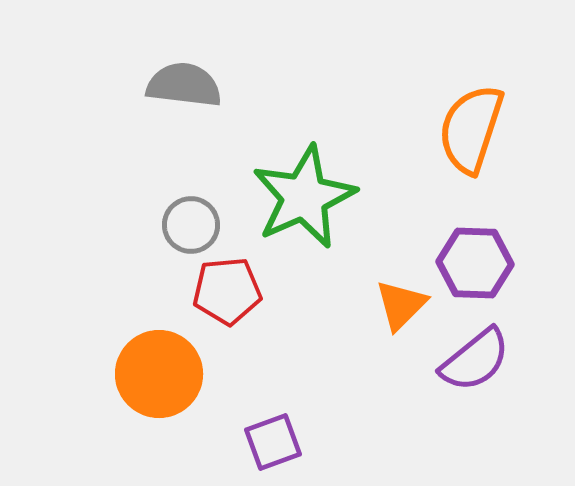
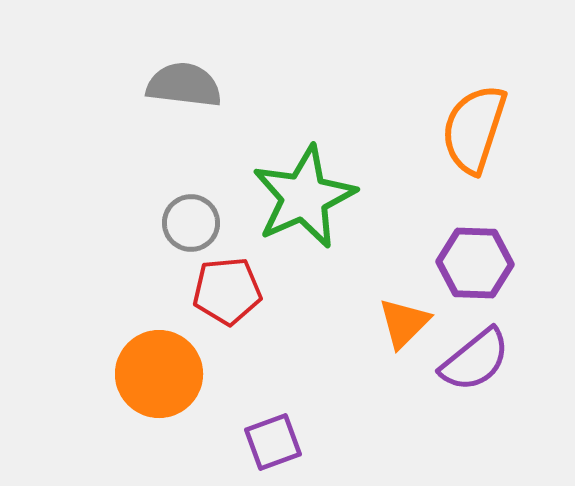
orange semicircle: moved 3 px right
gray circle: moved 2 px up
orange triangle: moved 3 px right, 18 px down
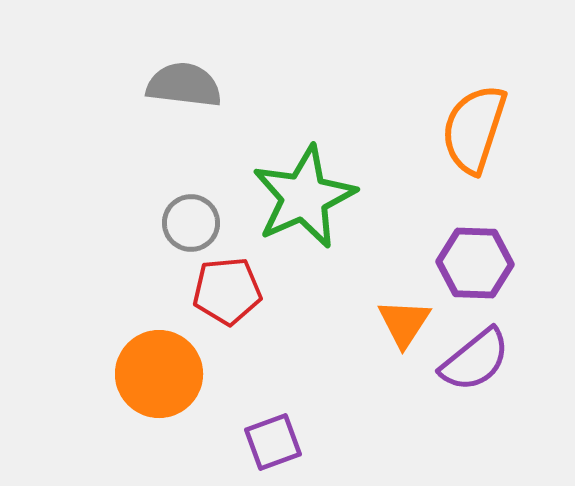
orange triangle: rotated 12 degrees counterclockwise
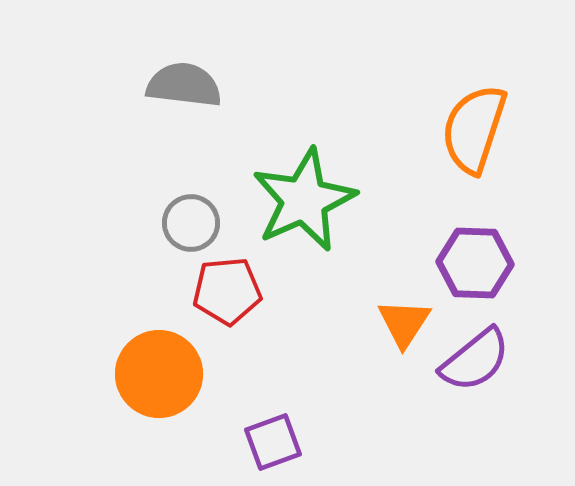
green star: moved 3 px down
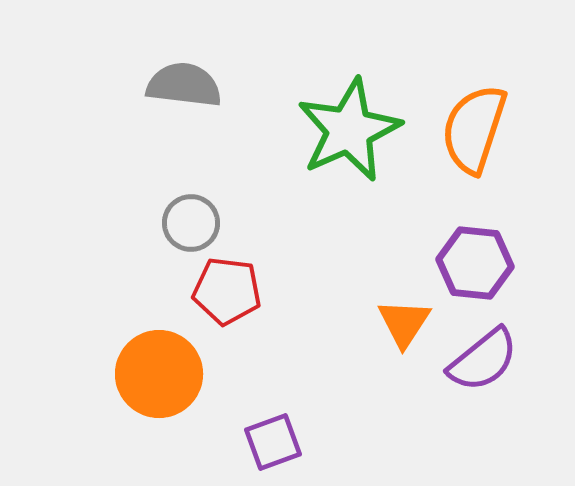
green star: moved 45 px right, 70 px up
purple hexagon: rotated 4 degrees clockwise
red pentagon: rotated 12 degrees clockwise
purple semicircle: moved 8 px right
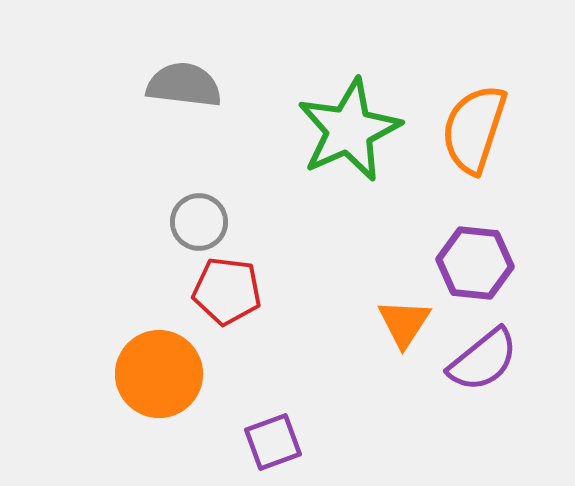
gray circle: moved 8 px right, 1 px up
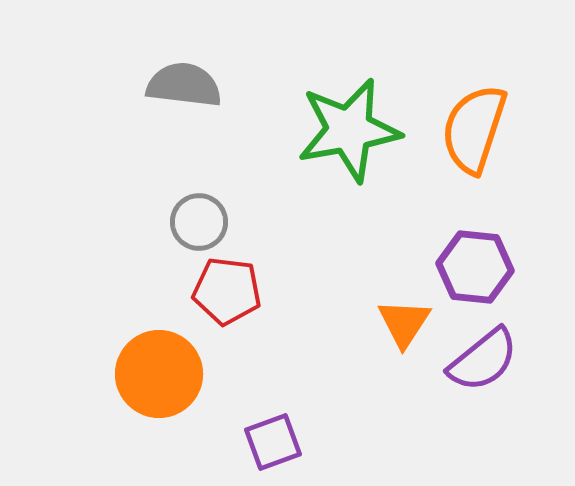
green star: rotated 14 degrees clockwise
purple hexagon: moved 4 px down
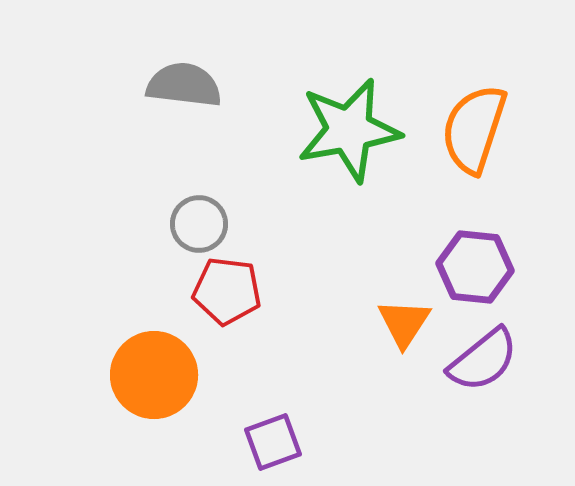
gray circle: moved 2 px down
orange circle: moved 5 px left, 1 px down
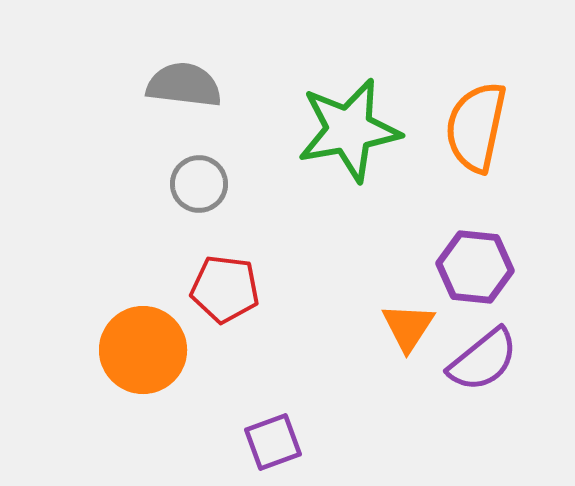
orange semicircle: moved 2 px right, 2 px up; rotated 6 degrees counterclockwise
gray circle: moved 40 px up
red pentagon: moved 2 px left, 2 px up
orange triangle: moved 4 px right, 4 px down
orange circle: moved 11 px left, 25 px up
